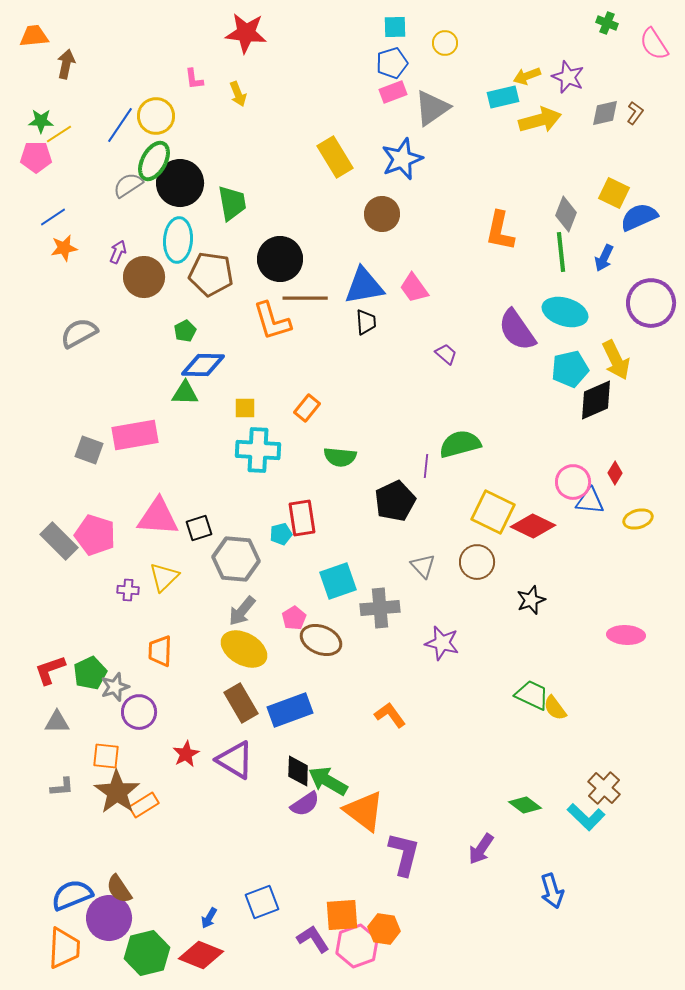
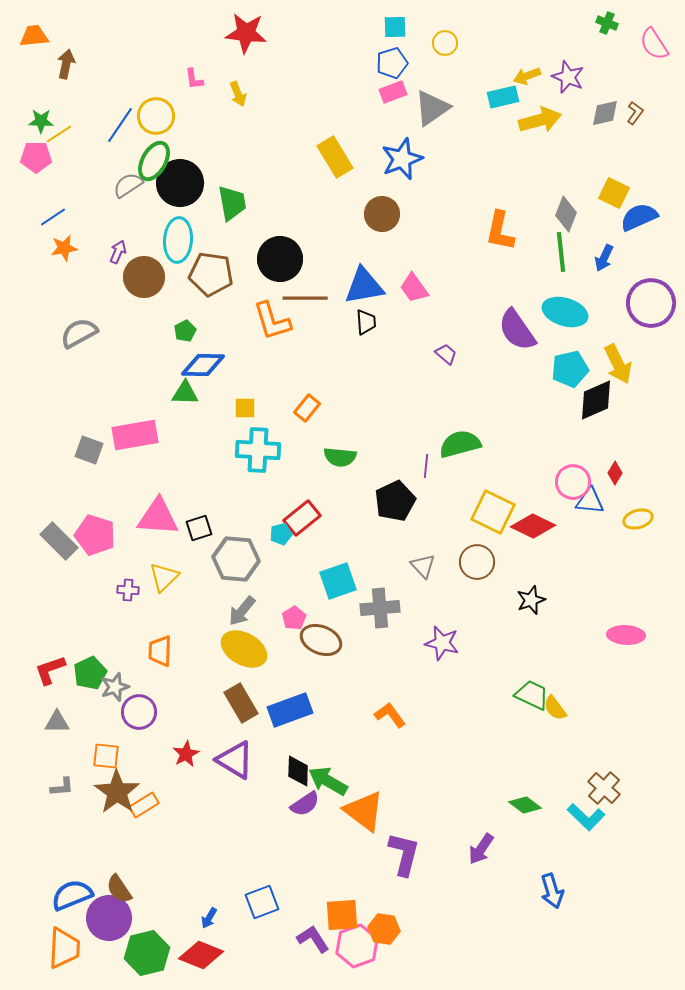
yellow arrow at (616, 360): moved 2 px right, 4 px down
red rectangle at (302, 518): rotated 60 degrees clockwise
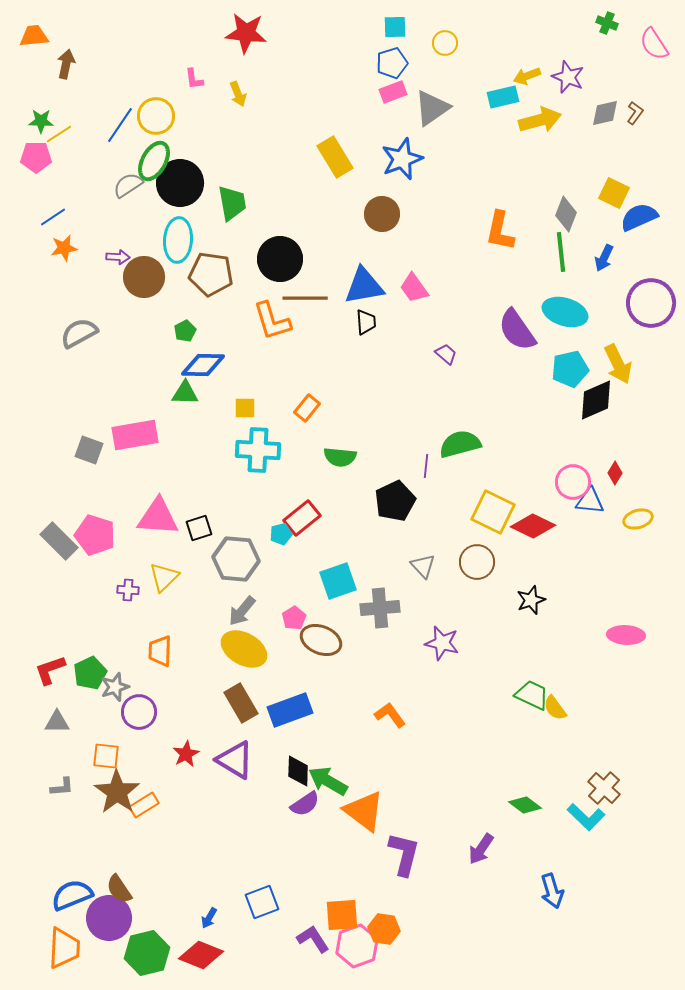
purple arrow at (118, 252): moved 5 px down; rotated 70 degrees clockwise
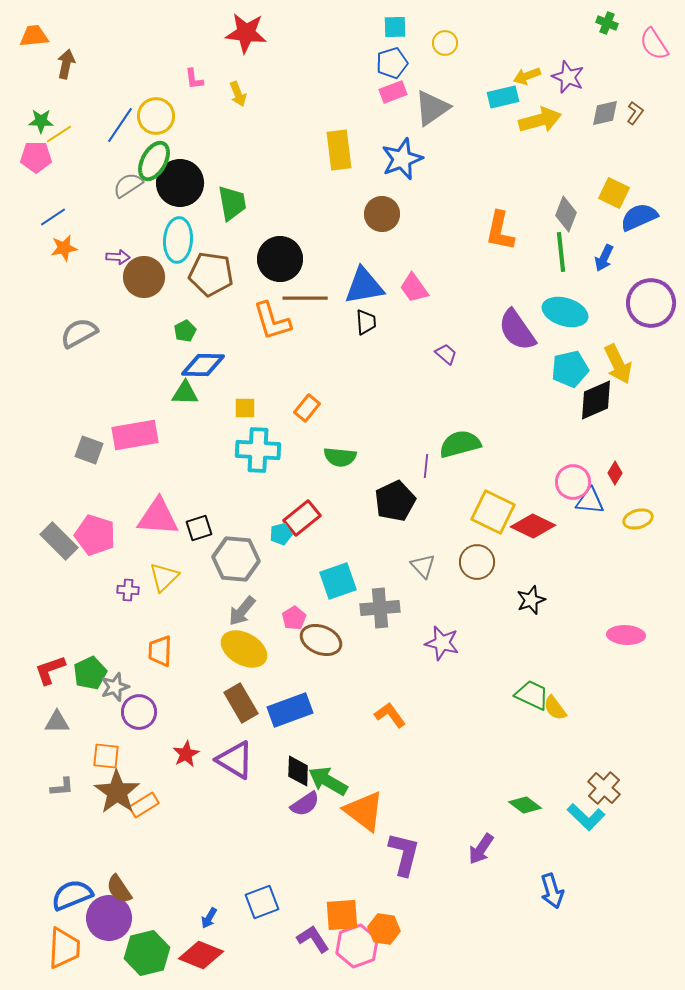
yellow rectangle at (335, 157): moved 4 px right, 7 px up; rotated 24 degrees clockwise
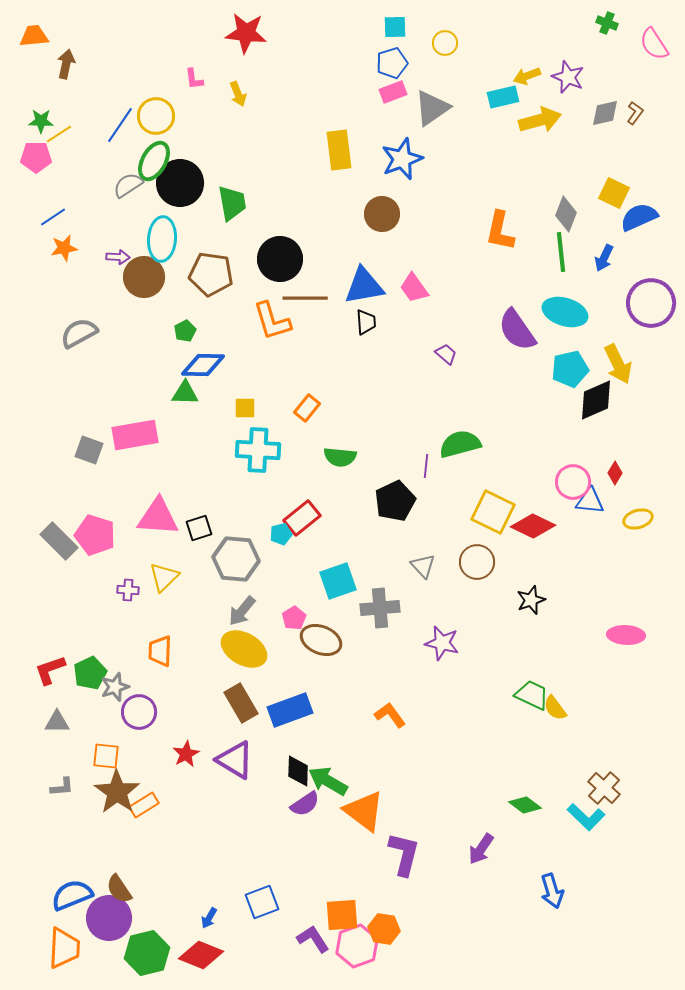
cyan ellipse at (178, 240): moved 16 px left, 1 px up
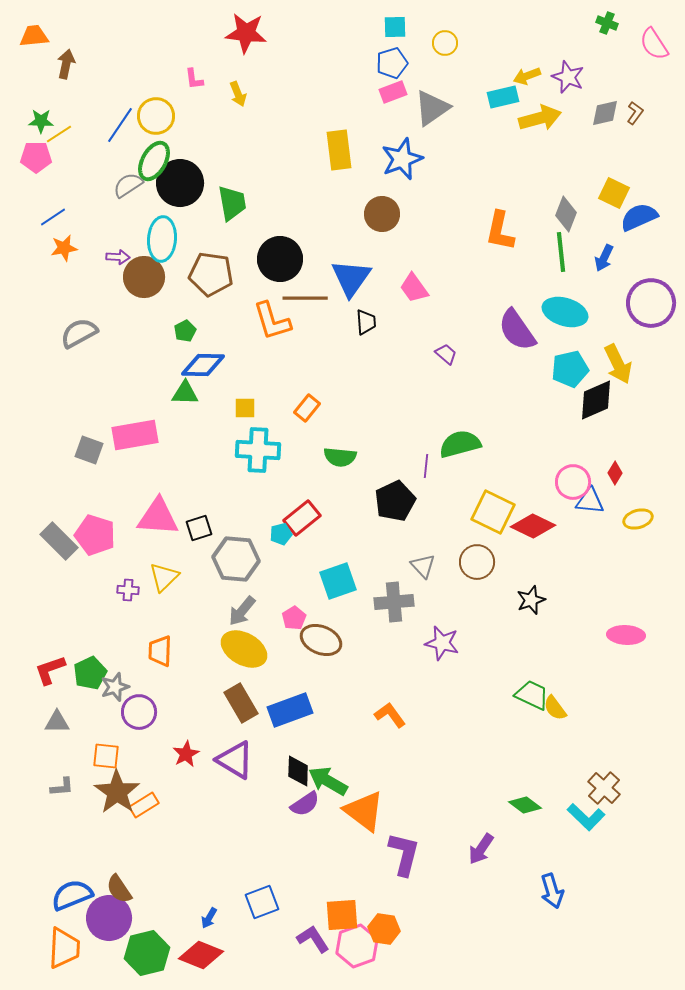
yellow arrow at (540, 120): moved 2 px up
blue triangle at (364, 286): moved 13 px left, 8 px up; rotated 45 degrees counterclockwise
gray cross at (380, 608): moved 14 px right, 6 px up
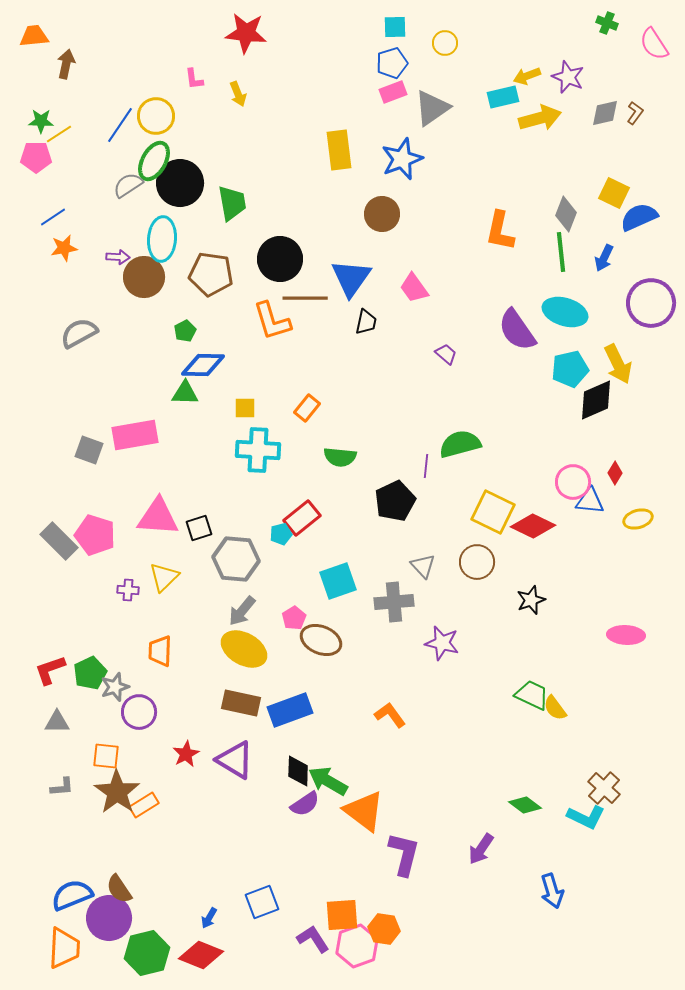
black trapezoid at (366, 322): rotated 16 degrees clockwise
brown rectangle at (241, 703): rotated 48 degrees counterclockwise
cyan L-shape at (586, 817): rotated 18 degrees counterclockwise
